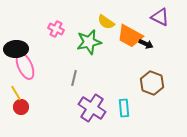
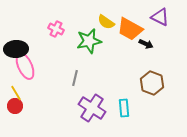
orange trapezoid: moved 7 px up
green star: moved 1 px up
gray line: moved 1 px right
red circle: moved 6 px left, 1 px up
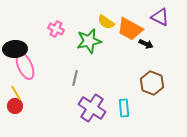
black ellipse: moved 1 px left
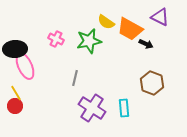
pink cross: moved 10 px down
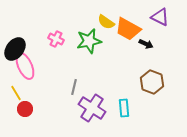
orange trapezoid: moved 2 px left
black ellipse: rotated 50 degrees counterclockwise
gray line: moved 1 px left, 9 px down
brown hexagon: moved 1 px up
red circle: moved 10 px right, 3 px down
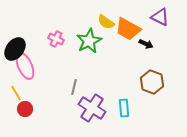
green star: rotated 15 degrees counterclockwise
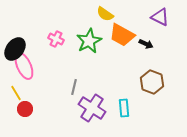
yellow semicircle: moved 1 px left, 8 px up
orange trapezoid: moved 6 px left, 6 px down
pink ellipse: moved 1 px left
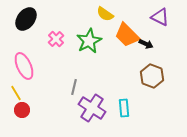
orange trapezoid: moved 5 px right; rotated 16 degrees clockwise
pink cross: rotated 21 degrees clockwise
black ellipse: moved 11 px right, 30 px up
brown hexagon: moved 6 px up
red circle: moved 3 px left, 1 px down
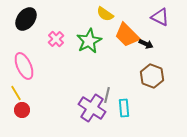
gray line: moved 33 px right, 8 px down
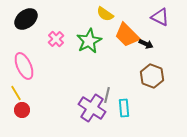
black ellipse: rotated 15 degrees clockwise
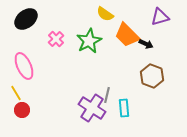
purple triangle: rotated 42 degrees counterclockwise
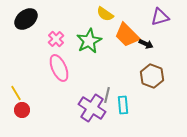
pink ellipse: moved 35 px right, 2 px down
cyan rectangle: moved 1 px left, 3 px up
